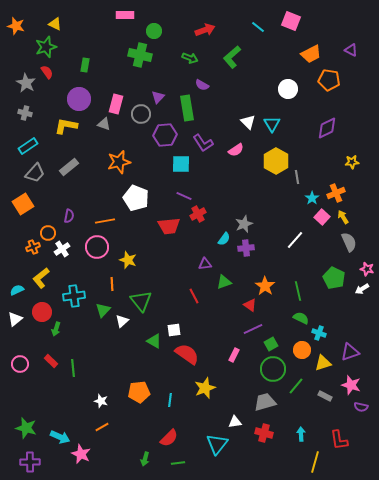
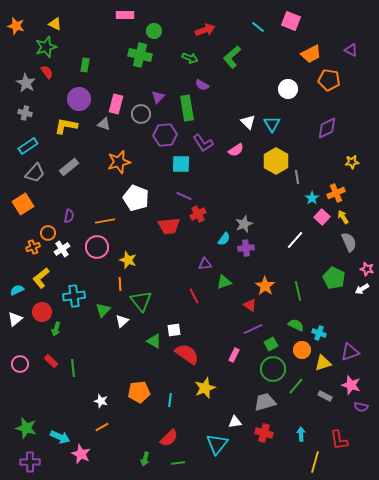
orange line at (112, 284): moved 8 px right
green semicircle at (301, 318): moved 5 px left, 7 px down
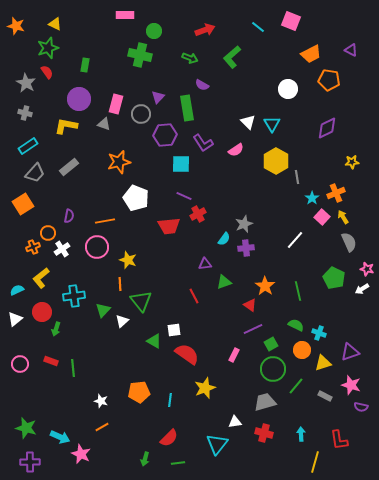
green star at (46, 47): moved 2 px right, 1 px down
red rectangle at (51, 361): rotated 24 degrees counterclockwise
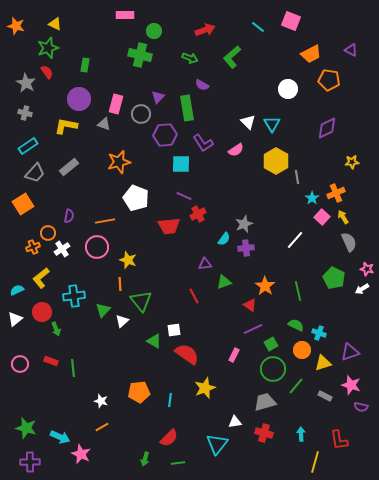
green arrow at (56, 329): rotated 40 degrees counterclockwise
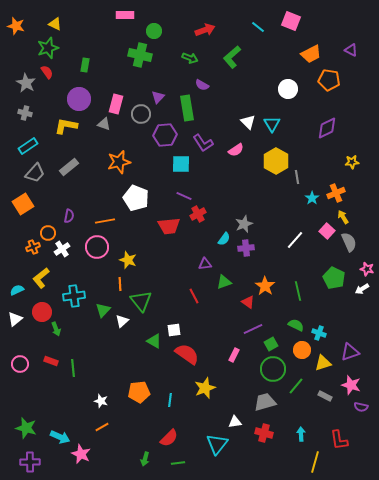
pink square at (322, 217): moved 5 px right, 14 px down
red triangle at (250, 305): moved 2 px left, 3 px up
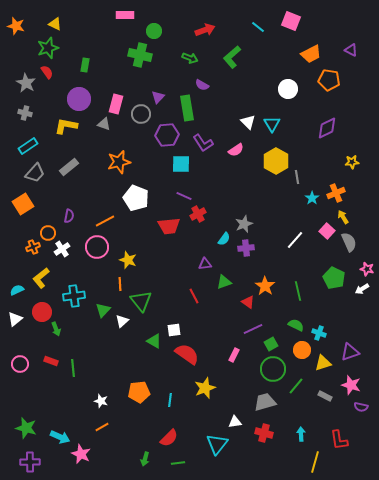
purple hexagon at (165, 135): moved 2 px right
orange line at (105, 221): rotated 18 degrees counterclockwise
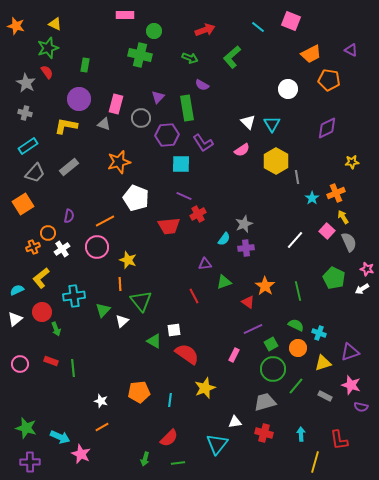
gray circle at (141, 114): moved 4 px down
pink semicircle at (236, 150): moved 6 px right
orange circle at (302, 350): moved 4 px left, 2 px up
